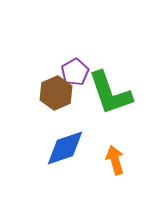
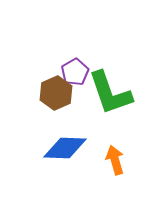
blue diamond: rotated 21 degrees clockwise
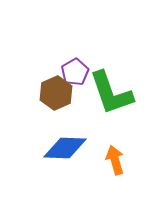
green L-shape: moved 1 px right
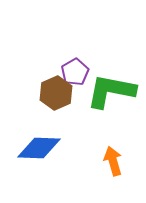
green L-shape: moved 2 px up; rotated 120 degrees clockwise
blue diamond: moved 26 px left
orange arrow: moved 2 px left, 1 px down
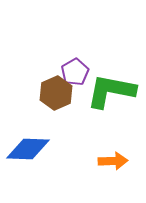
blue diamond: moved 11 px left, 1 px down
orange arrow: rotated 104 degrees clockwise
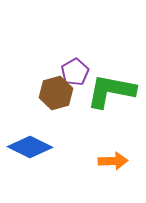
brown hexagon: rotated 8 degrees clockwise
blue diamond: moved 2 px right, 2 px up; rotated 24 degrees clockwise
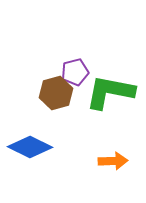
purple pentagon: rotated 16 degrees clockwise
green L-shape: moved 1 px left, 1 px down
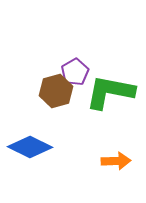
purple pentagon: rotated 16 degrees counterclockwise
brown hexagon: moved 2 px up
orange arrow: moved 3 px right
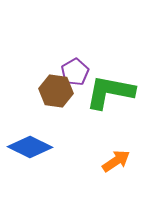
brown hexagon: rotated 24 degrees clockwise
orange arrow: rotated 32 degrees counterclockwise
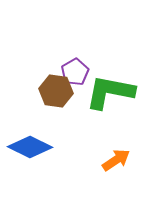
orange arrow: moved 1 px up
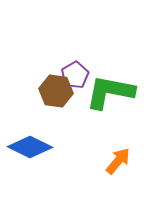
purple pentagon: moved 3 px down
orange arrow: moved 2 px right, 1 px down; rotated 16 degrees counterclockwise
